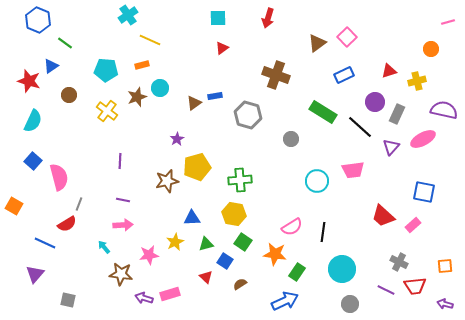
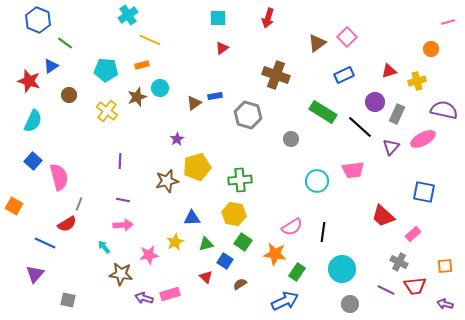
pink rectangle at (413, 225): moved 9 px down
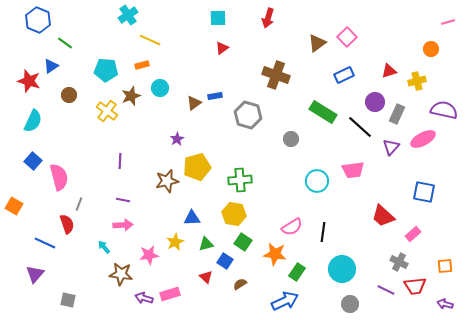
brown star at (137, 97): moved 6 px left, 1 px up
red semicircle at (67, 224): rotated 78 degrees counterclockwise
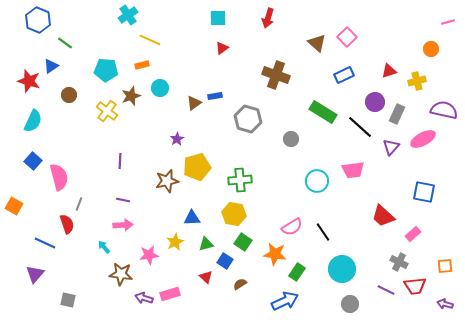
brown triangle at (317, 43): rotated 42 degrees counterclockwise
gray hexagon at (248, 115): moved 4 px down
black line at (323, 232): rotated 42 degrees counterclockwise
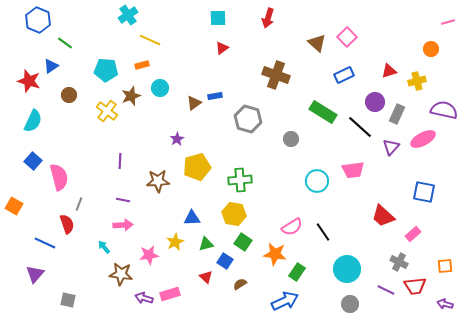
brown star at (167, 181): moved 9 px left; rotated 10 degrees clockwise
cyan circle at (342, 269): moved 5 px right
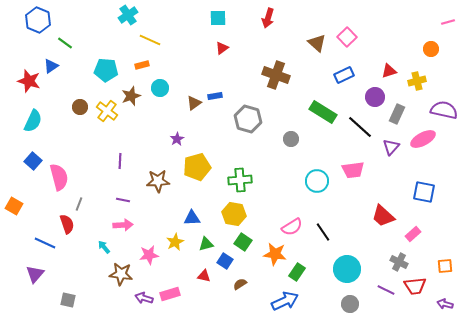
brown circle at (69, 95): moved 11 px right, 12 px down
purple circle at (375, 102): moved 5 px up
red triangle at (206, 277): moved 2 px left, 1 px up; rotated 32 degrees counterclockwise
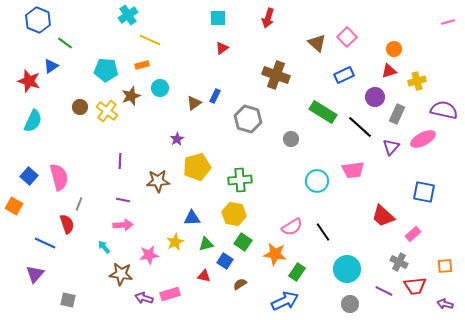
orange circle at (431, 49): moved 37 px left
blue rectangle at (215, 96): rotated 56 degrees counterclockwise
blue square at (33, 161): moved 4 px left, 15 px down
purple line at (386, 290): moved 2 px left, 1 px down
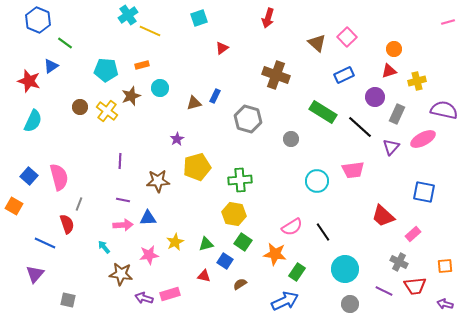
cyan square at (218, 18): moved 19 px left; rotated 18 degrees counterclockwise
yellow line at (150, 40): moved 9 px up
brown triangle at (194, 103): rotated 21 degrees clockwise
blue triangle at (192, 218): moved 44 px left
cyan circle at (347, 269): moved 2 px left
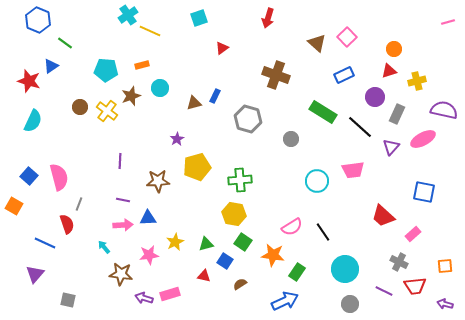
orange star at (275, 254): moved 2 px left, 1 px down
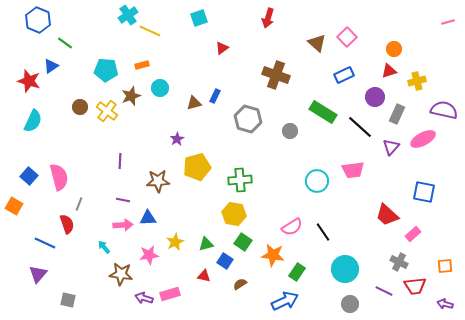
gray circle at (291, 139): moved 1 px left, 8 px up
red trapezoid at (383, 216): moved 4 px right, 1 px up
purple triangle at (35, 274): moved 3 px right
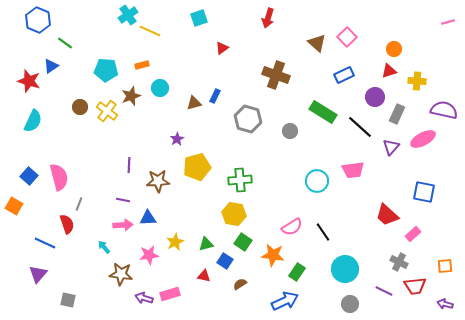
yellow cross at (417, 81): rotated 18 degrees clockwise
purple line at (120, 161): moved 9 px right, 4 px down
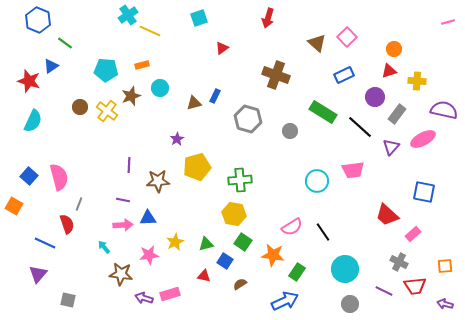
gray rectangle at (397, 114): rotated 12 degrees clockwise
